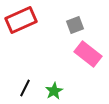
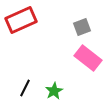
gray square: moved 7 px right, 2 px down
pink rectangle: moved 4 px down
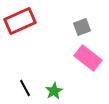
red rectangle: moved 1 px left, 1 px down
black line: rotated 54 degrees counterclockwise
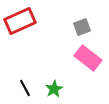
green star: moved 2 px up
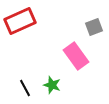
gray square: moved 12 px right
pink rectangle: moved 12 px left, 2 px up; rotated 16 degrees clockwise
green star: moved 2 px left, 4 px up; rotated 24 degrees counterclockwise
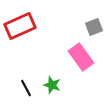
red rectangle: moved 5 px down
pink rectangle: moved 5 px right, 1 px down
black line: moved 1 px right
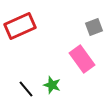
pink rectangle: moved 1 px right, 2 px down
black line: moved 1 px down; rotated 12 degrees counterclockwise
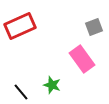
black line: moved 5 px left, 3 px down
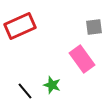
gray square: rotated 12 degrees clockwise
black line: moved 4 px right, 1 px up
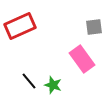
green star: moved 1 px right
black line: moved 4 px right, 10 px up
